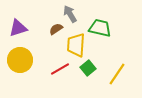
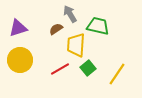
green trapezoid: moved 2 px left, 2 px up
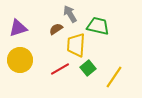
yellow line: moved 3 px left, 3 px down
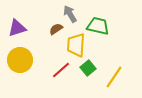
purple triangle: moved 1 px left
red line: moved 1 px right, 1 px down; rotated 12 degrees counterclockwise
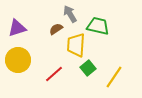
yellow circle: moved 2 px left
red line: moved 7 px left, 4 px down
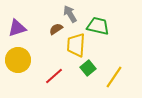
red line: moved 2 px down
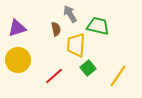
brown semicircle: rotated 112 degrees clockwise
yellow line: moved 4 px right, 1 px up
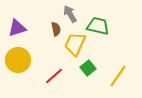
yellow trapezoid: moved 1 px left, 1 px up; rotated 20 degrees clockwise
